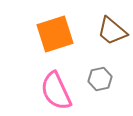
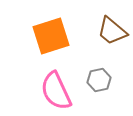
orange square: moved 4 px left, 2 px down
gray hexagon: moved 1 px left, 1 px down
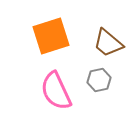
brown trapezoid: moved 4 px left, 12 px down
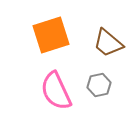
orange square: moved 1 px up
gray hexagon: moved 5 px down
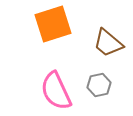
orange square: moved 2 px right, 11 px up
